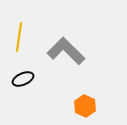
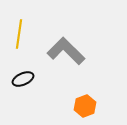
yellow line: moved 3 px up
orange hexagon: rotated 15 degrees clockwise
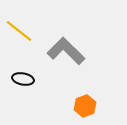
yellow line: moved 3 px up; rotated 60 degrees counterclockwise
black ellipse: rotated 35 degrees clockwise
